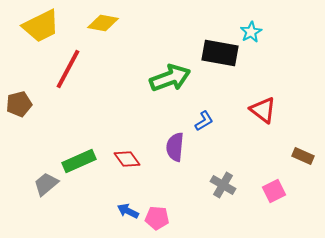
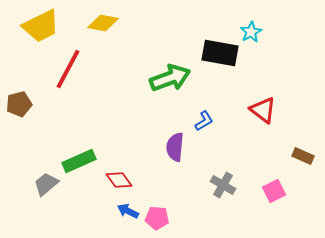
red diamond: moved 8 px left, 21 px down
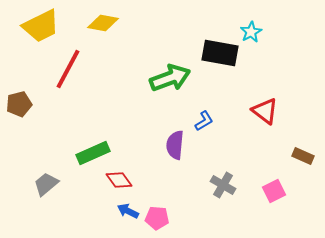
red triangle: moved 2 px right, 1 px down
purple semicircle: moved 2 px up
green rectangle: moved 14 px right, 8 px up
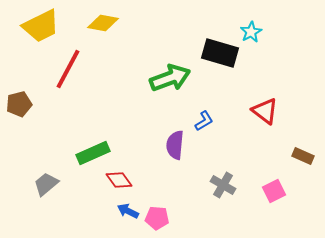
black rectangle: rotated 6 degrees clockwise
